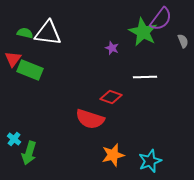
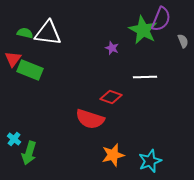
purple semicircle: rotated 15 degrees counterclockwise
green star: moved 2 px up
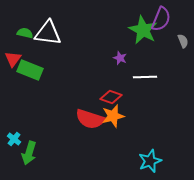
purple star: moved 8 px right, 10 px down
orange star: moved 39 px up
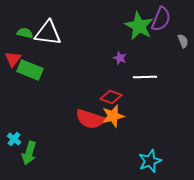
green star: moved 4 px left, 4 px up
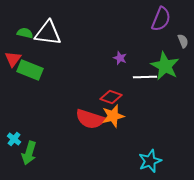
green star: moved 26 px right, 40 px down
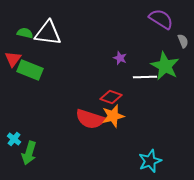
purple semicircle: rotated 80 degrees counterclockwise
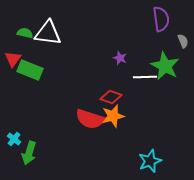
purple semicircle: rotated 50 degrees clockwise
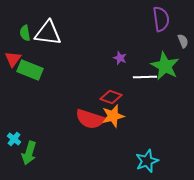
green semicircle: rotated 112 degrees counterclockwise
cyan star: moved 3 px left
